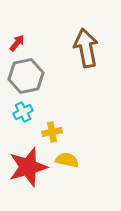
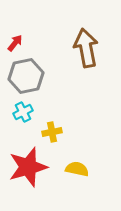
red arrow: moved 2 px left
yellow semicircle: moved 10 px right, 9 px down
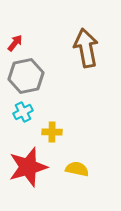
yellow cross: rotated 12 degrees clockwise
